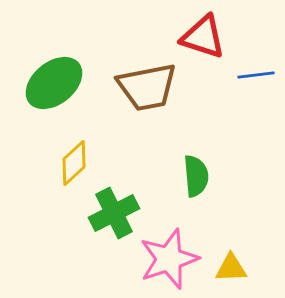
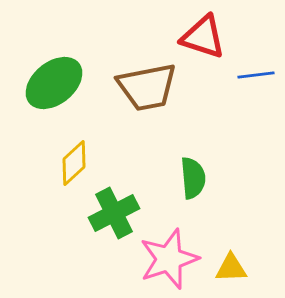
green semicircle: moved 3 px left, 2 px down
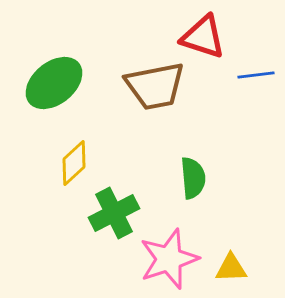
brown trapezoid: moved 8 px right, 1 px up
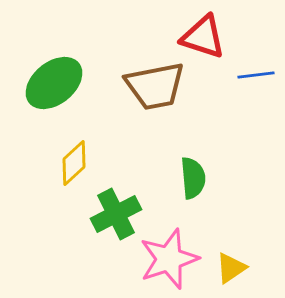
green cross: moved 2 px right, 1 px down
yellow triangle: rotated 32 degrees counterclockwise
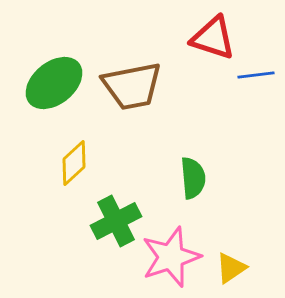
red triangle: moved 10 px right, 1 px down
brown trapezoid: moved 23 px left
green cross: moved 7 px down
pink star: moved 2 px right, 2 px up
